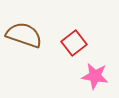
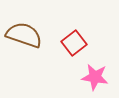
pink star: moved 1 px down
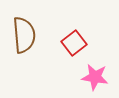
brown semicircle: rotated 66 degrees clockwise
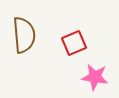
red square: rotated 15 degrees clockwise
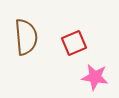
brown semicircle: moved 2 px right, 2 px down
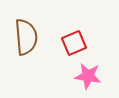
pink star: moved 7 px left, 1 px up
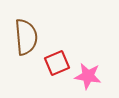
red square: moved 17 px left, 20 px down
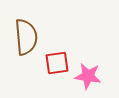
red square: rotated 15 degrees clockwise
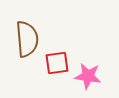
brown semicircle: moved 1 px right, 2 px down
